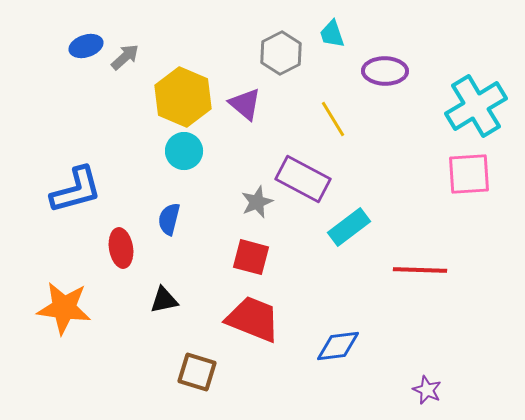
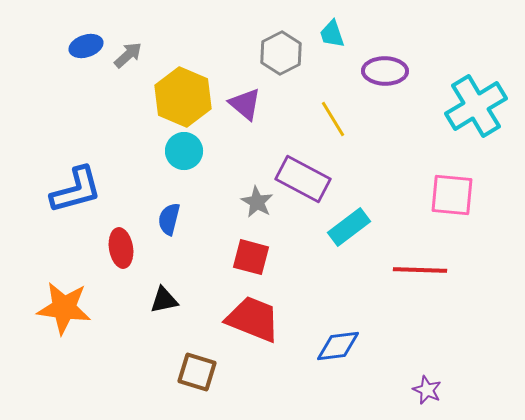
gray arrow: moved 3 px right, 2 px up
pink square: moved 17 px left, 21 px down; rotated 9 degrees clockwise
gray star: rotated 20 degrees counterclockwise
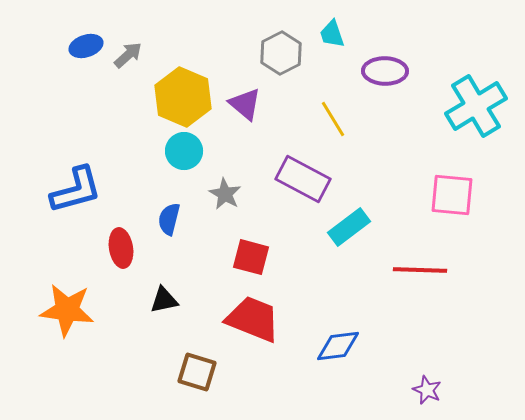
gray star: moved 32 px left, 8 px up
orange star: moved 3 px right, 2 px down
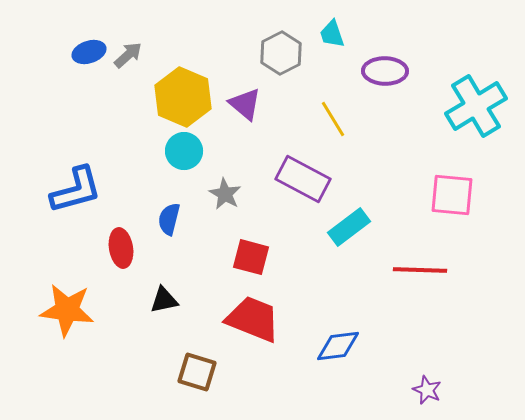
blue ellipse: moved 3 px right, 6 px down
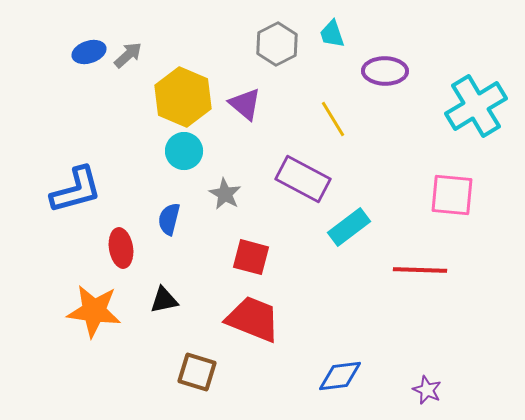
gray hexagon: moved 4 px left, 9 px up
orange star: moved 27 px right, 1 px down
blue diamond: moved 2 px right, 30 px down
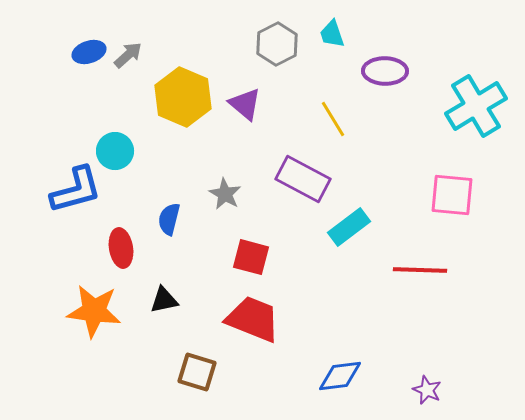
cyan circle: moved 69 px left
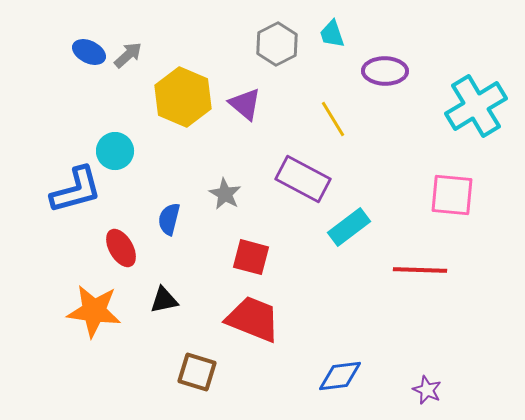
blue ellipse: rotated 44 degrees clockwise
red ellipse: rotated 21 degrees counterclockwise
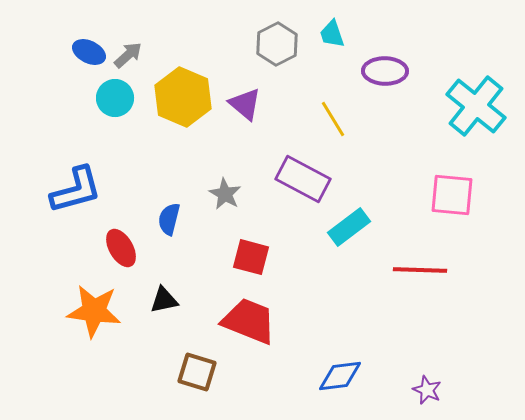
cyan cross: rotated 20 degrees counterclockwise
cyan circle: moved 53 px up
red trapezoid: moved 4 px left, 2 px down
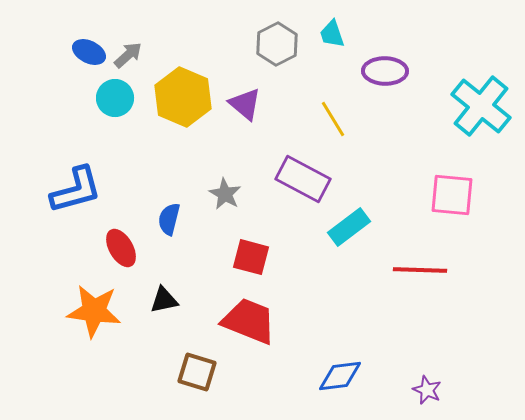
cyan cross: moved 5 px right
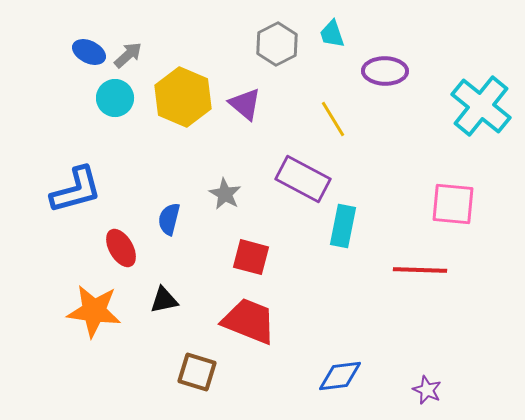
pink square: moved 1 px right, 9 px down
cyan rectangle: moved 6 px left, 1 px up; rotated 42 degrees counterclockwise
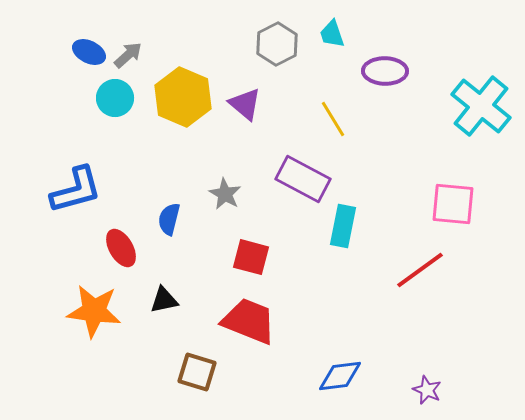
red line: rotated 38 degrees counterclockwise
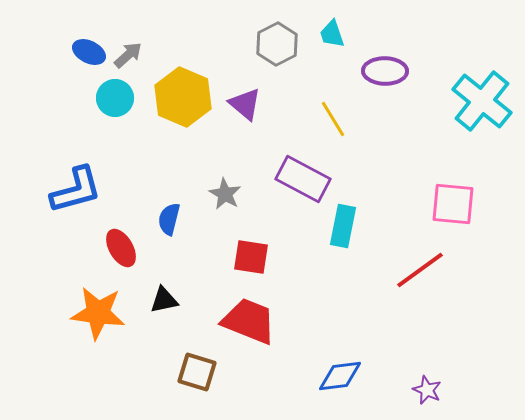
cyan cross: moved 1 px right, 5 px up
red square: rotated 6 degrees counterclockwise
orange star: moved 4 px right, 2 px down
